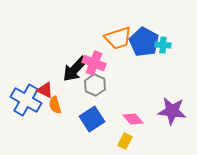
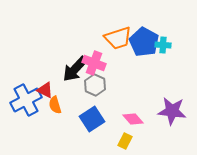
blue cross: rotated 32 degrees clockwise
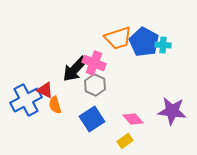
yellow rectangle: rotated 28 degrees clockwise
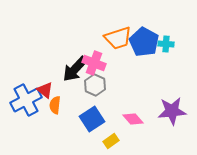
cyan cross: moved 3 px right, 1 px up
red triangle: rotated 12 degrees clockwise
orange semicircle: rotated 24 degrees clockwise
purple star: rotated 12 degrees counterclockwise
yellow rectangle: moved 14 px left
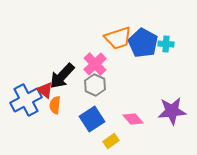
blue pentagon: moved 1 px left, 1 px down
pink cross: moved 1 px right, 1 px down; rotated 25 degrees clockwise
black arrow: moved 13 px left, 7 px down
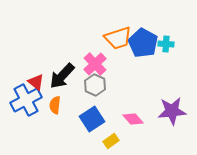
red triangle: moved 9 px left, 8 px up
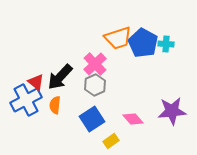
black arrow: moved 2 px left, 1 px down
gray hexagon: rotated 10 degrees clockwise
